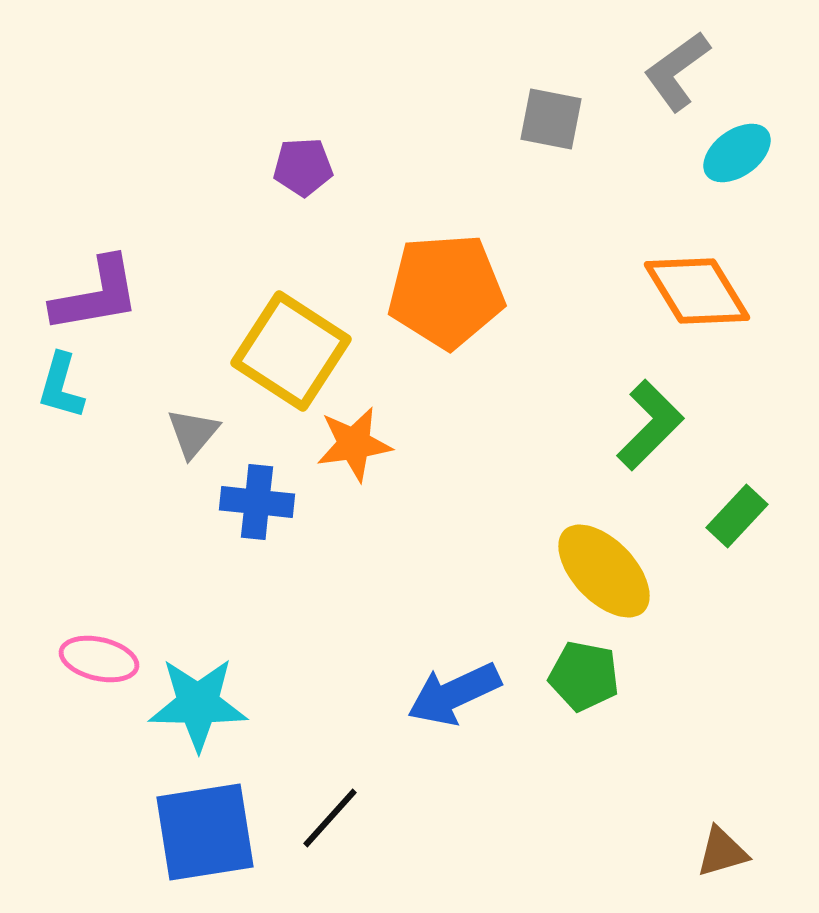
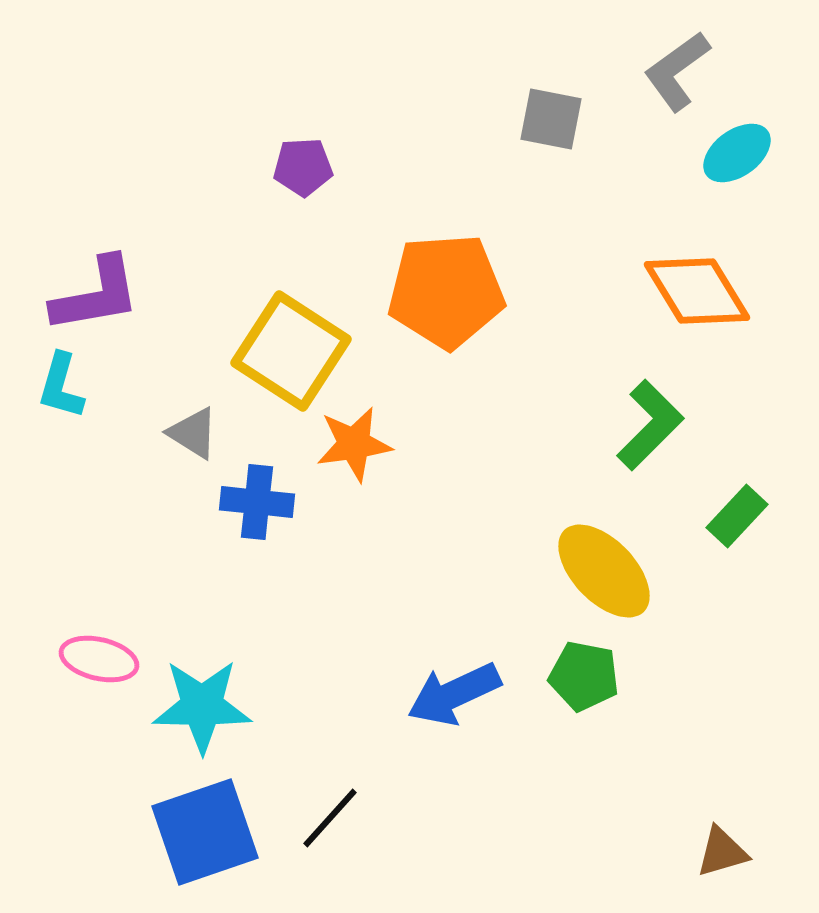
gray triangle: rotated 38 degrees counterclockwise
cyan star: moved 4 px right, 2 px down
blue square: rotated 10 degrees counterclockwise
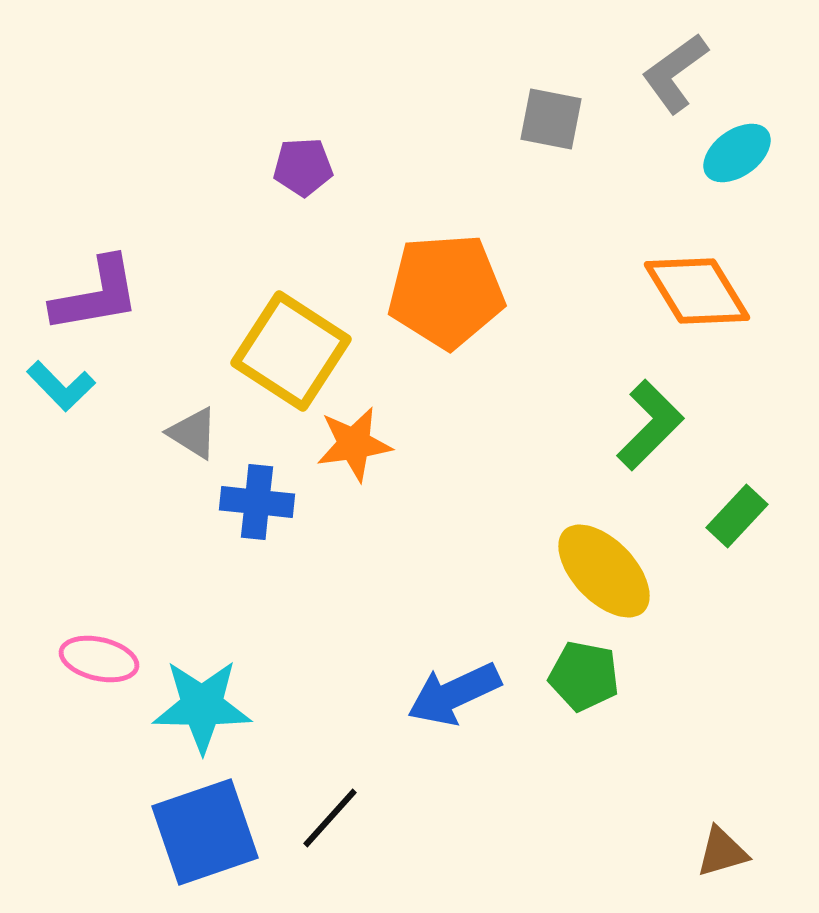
gray L-shape: moved 2 px left, 2 px down
cyan L-shape: rotated 60 degrees counterclockwise
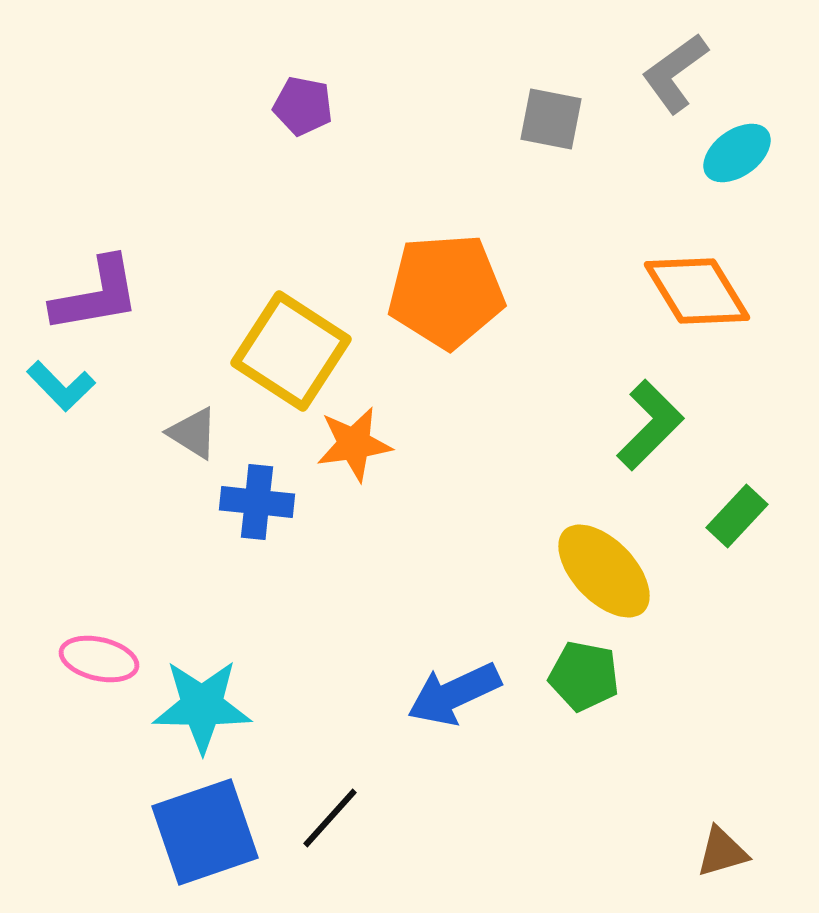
purple pentagon: moved 61 px up; rotated 14 degrees clockwise
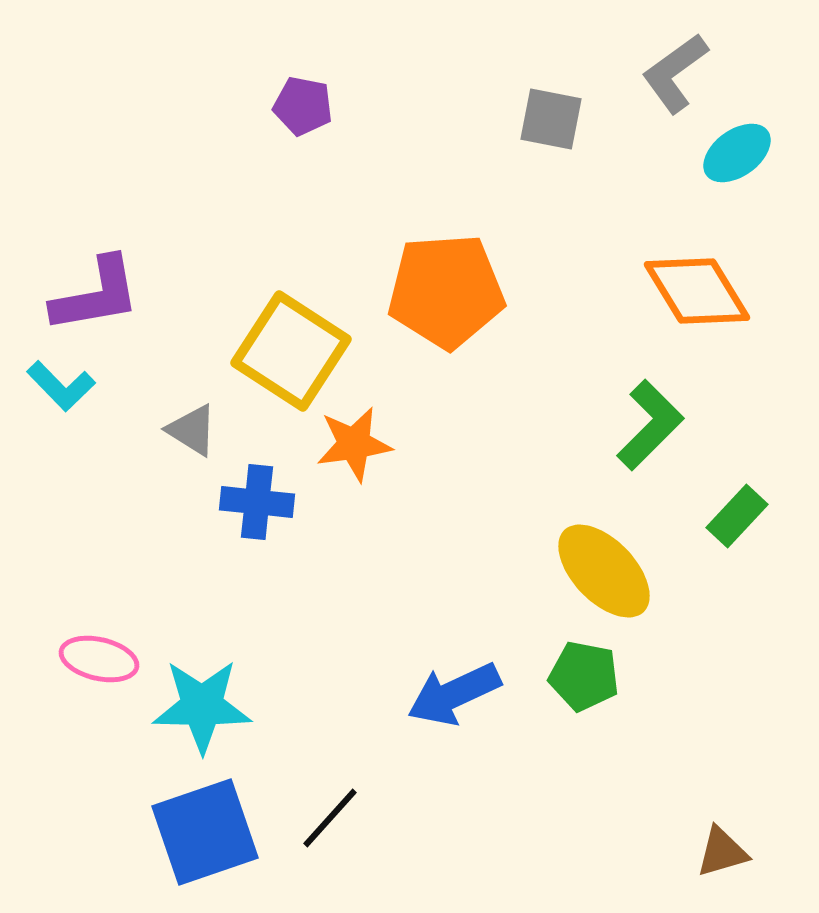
gray triangle: moved 1 px left, 3 px up
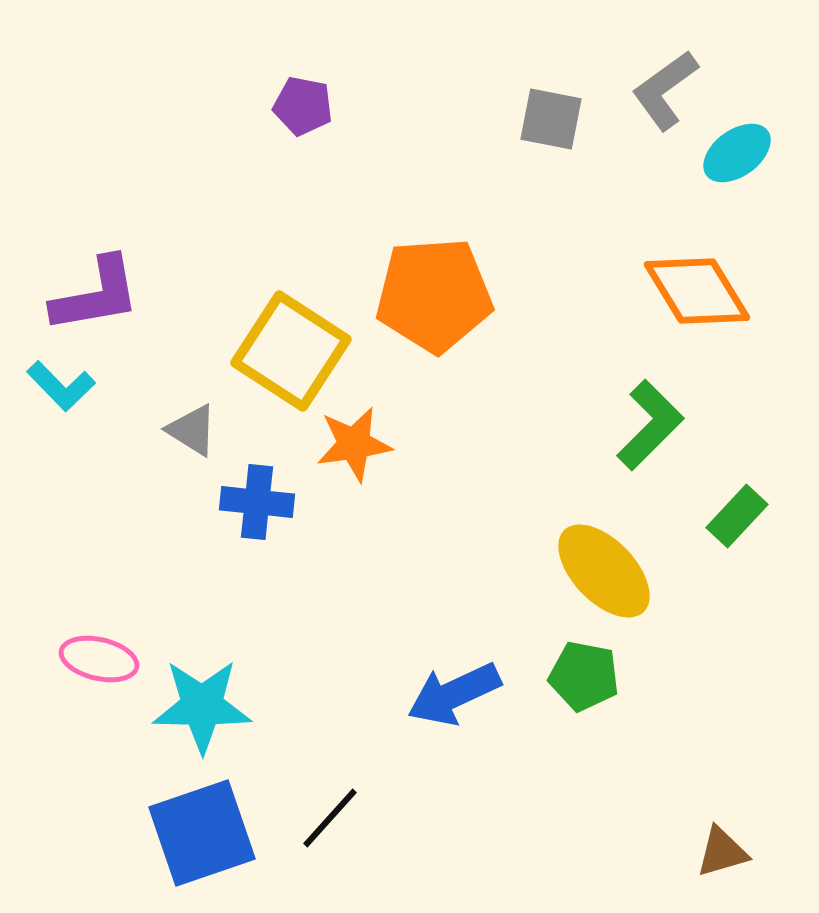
gray L-shape: moved 10 px left, 17 px down
orange pentagon: moved 12 px left, 4 px down
blue square: moved 3 px left, 1 px down
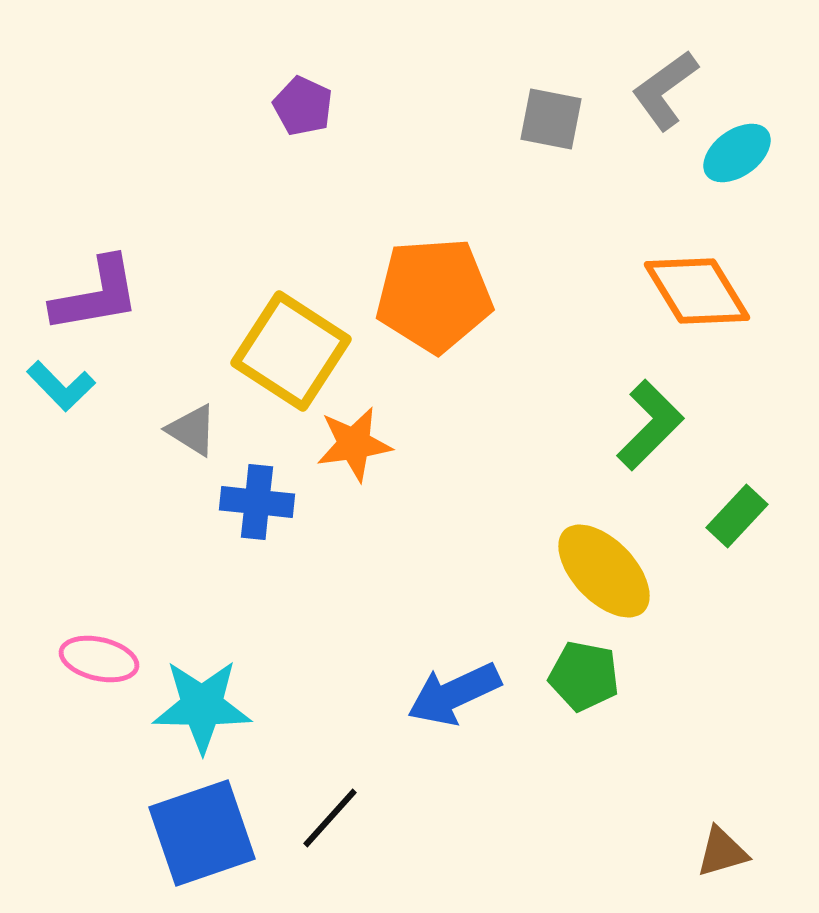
purple pentagon: rotated 14 degrees clockwise
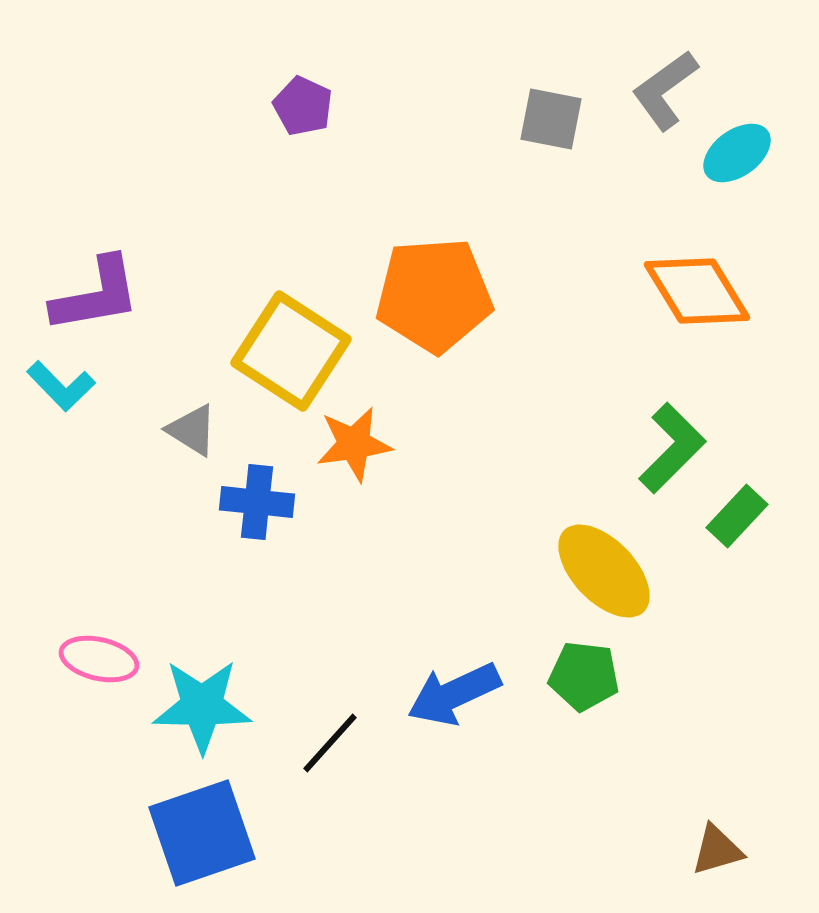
green L-shape: moved 22 px right, 23 px down
green pentagon: rotated 4 degrees counterclockwise
black line: moved 75 px up
brown triangle: moved 5 px left, 2 px up
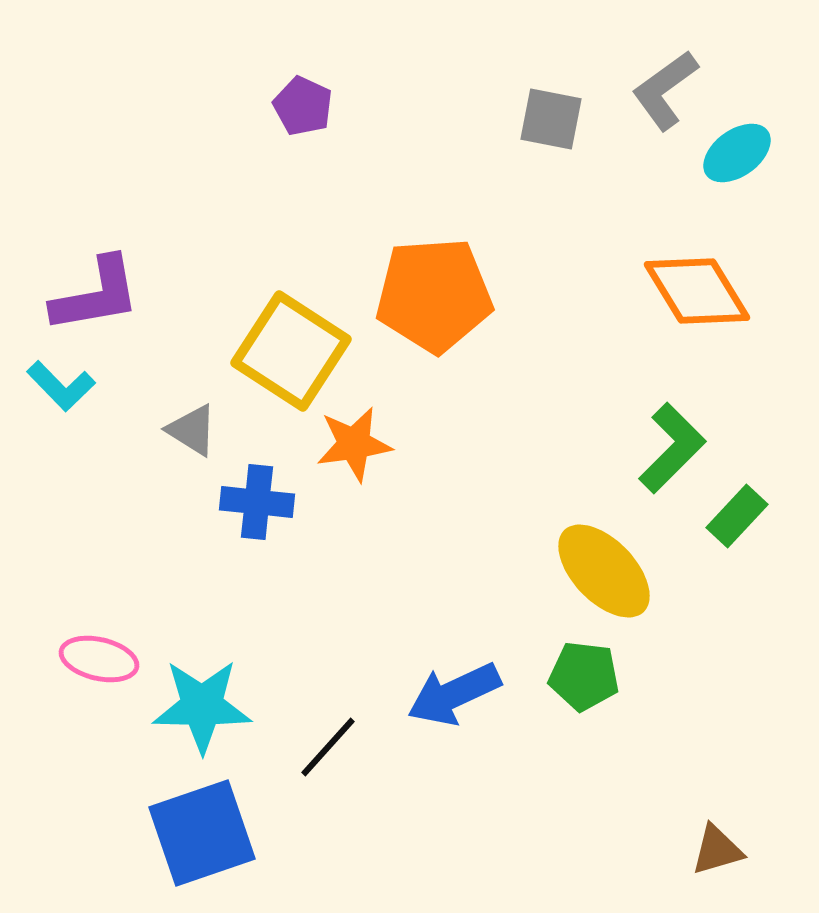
black line: moved 2 px left, 4 px down
